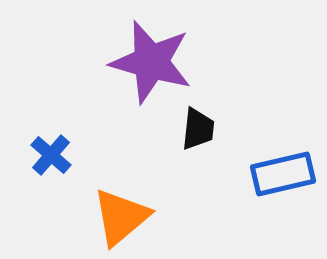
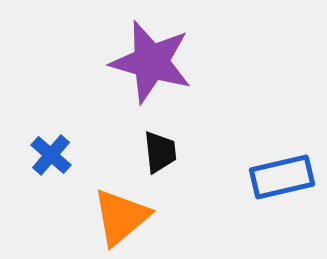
black trapezoid: moved 38 px left, 23 px down; rotated 12 degrees counterclockwise
blue rectangle: moved 1 px left, 3 px down
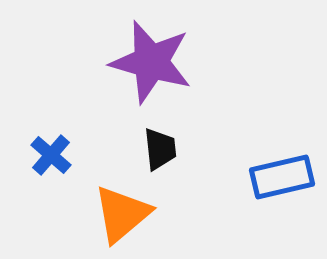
black trapezoid: moved 3 px up
orange triangle: moved 1 px right, 3 px up
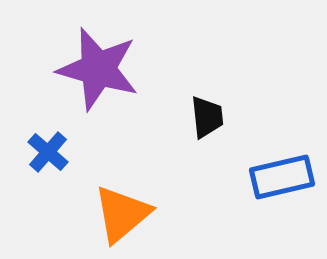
purple star: moved 53 px left, 7 px down
black trapezoid: moved 47 px right, 32 px up
blue cross: moved 3 px left, 3 px up
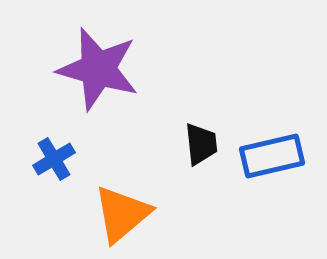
black trapezoid: moved 6 px left, 27 px down
blue cross: moved 6 px right, 7 px down; rotated 18 degrees clockwise
blue rectangle: moved 10 px left, 21 px up
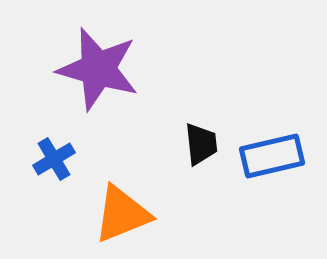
orange triangle: rotated 18 degrees clockwise
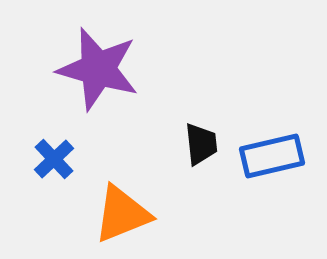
blue cross: rotated 12 degrees counterclockwise
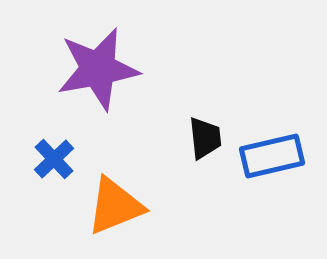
purple star: rotated 26 degrees counterclockwise
black trapezoid: moved 4 px right, 6 px up
orange triangle: moved 7 px left, 8 px up
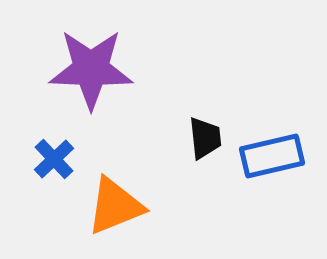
purple star: moved 7 px left; rotated 12 degrees clockwise
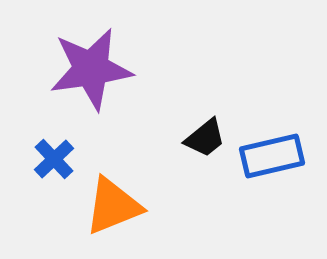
purple star: rotated 10 degrees counterclockwise
black trapezoid: rotated 57 degrees clockwise
orange triangle: moved 2 px left
